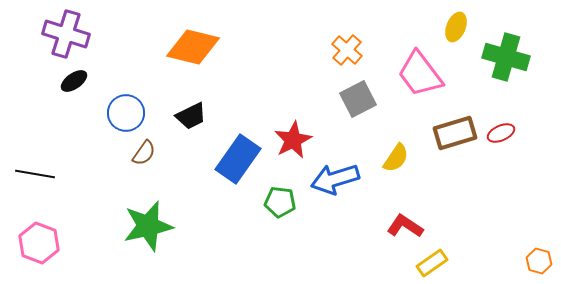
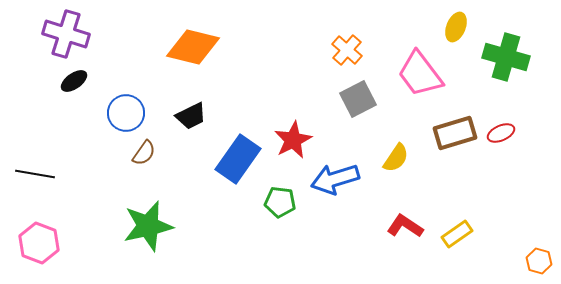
yellow rectangle: moved 25 px right, 29 px up
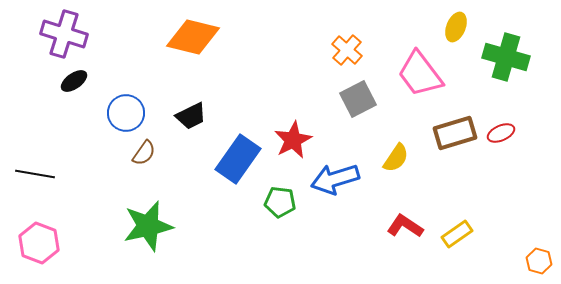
purple cross: moved 2 px left
orange diamond: moved 10 px up
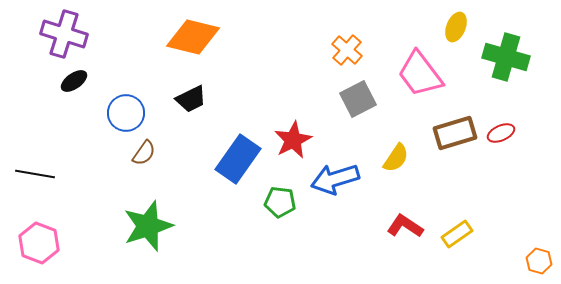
black trapezoid: moved 17 px up
green star: rotated 6 degrees counterclockwise
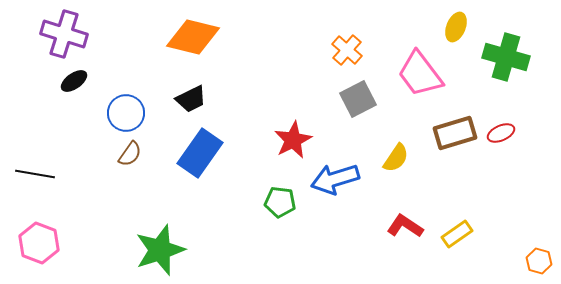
brown semicircle: moved 14 px left, 1 px down
blue rectangle: moved 38 px left, 6 px up
green star: moved 12 px right, 24 px down
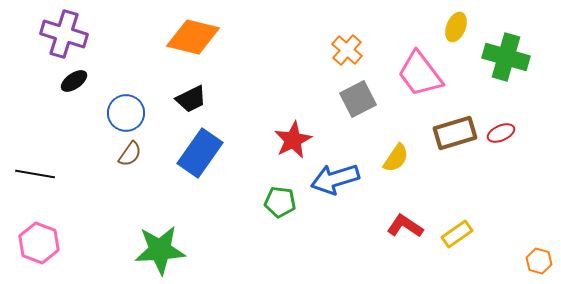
green star: rotated 15 degrees clockwise
